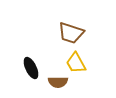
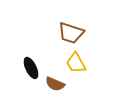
brown semicircle: moved 3 px left, 2 px down; rotated 24 degrees clockwise
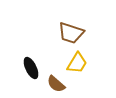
yellow trapezoid: moved 1 px right; rotated 120 degrees counterclockwise
brown semicircle: moved 1 px right; rotated 18 degrees clockwise
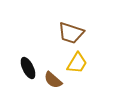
black ellipse: moved 3 px left
brown semicircle: moved 3 px left, 4 px up
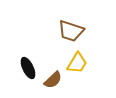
brown trapezoid: moved 2 px up
brown semicircle: rotated 84 degrees counterclockwise
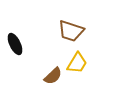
black ellipse: moved 13 px left, 24 px up
brown semicircle: moved 4 px up
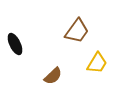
brown trapezoid: moved 6 px right; rotated 72 degrees counterclockwise
yellow trapezoid: moved 20 px right
